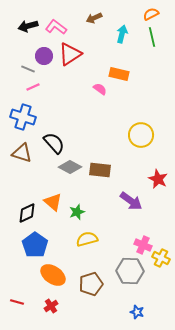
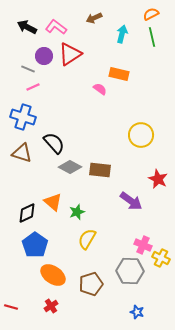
black arrow: moved 1 px left, 1 px down; rotated 42 degrees clockwise
yellow semicircle: rotated 45 degrees counterclockwise
red line: moved 6 px left, 5 px down
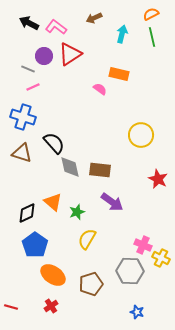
black arrow: moved 2 px right, 4 px up
gray diamond: rotated 50 degrees clockwise
purple arrow: moved 19 px left, 1 px down
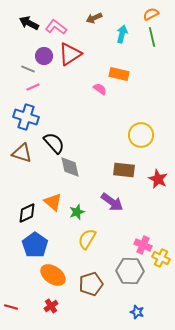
blue cross: moved 3 px right
brown rectangle: moved 24 px right
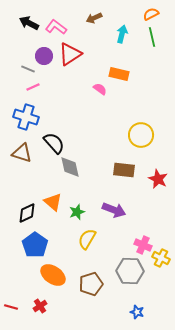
purple arrow: moved 2 px right, 8 px down; rotated 15 degrees counterclockwise
red cross: moved 11 px left
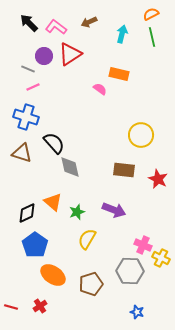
brown arrow: moved 5 px left, 4 px down
black arrow: rotated 18 degrees clockwise
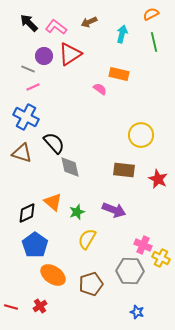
green line: moved 2 px right, 5 px down
blue cross: rotated 10 degrees clockwise
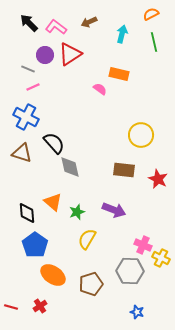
purple circle: moved 1 px right, 1 px up
black diamond: rotated 70 degrees counterclockwise
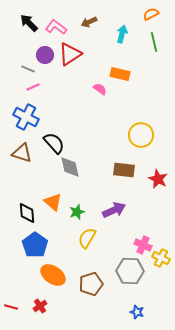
orange rectangle: moved 1 px right
purple arrow: rotated 45 degrees counterclockwise
yellow semicircle: moved 1 px up
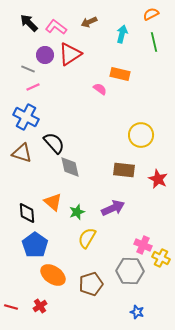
purple arrow: moved 1 px left, 2 px up
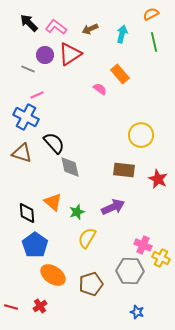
brown arrow: moved 1 px right, 7 px down
orange rectangle: rotated 36 degrees clockwise
pink line: moved 4 px right, 8 px down
purple arrow: moved 1 px up
